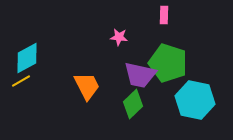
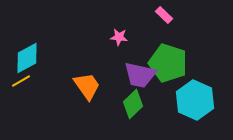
pink rectangle: rotated 48 degrees counterclockwise
orange trapezoid: rotated 8 degrees counterclockwise
cyan hexagon: rotated 12 degrees clockwise
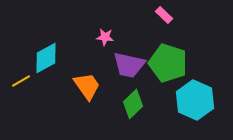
pink star: moved 14 px left
cyan diamond: moved 19 px right
purple trapezoid: moved 11 px left, 10 px up
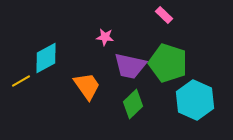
purple trapezoid: moved 1 px right, 1 px down
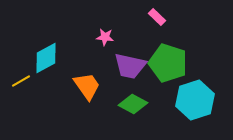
pink rectangle: moved 7 px left, 2 px down
cyan hexagon: rotated 18 degrees clockwise
green diamond: rotated 72 degrees clockwise
